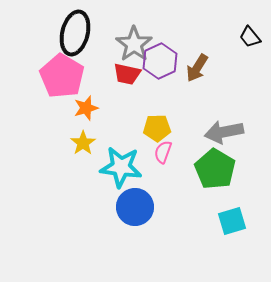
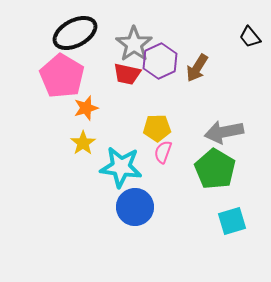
black ellipse: rotated 48 degrees clockwise
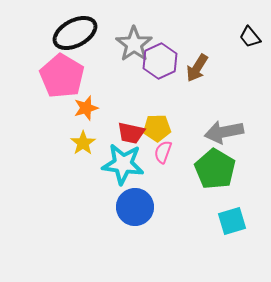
red trapezoid: moved 4 px right, 59 px down
cyan star: moved 2 px right, 3 px up
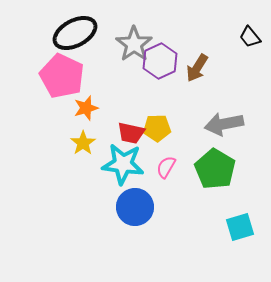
pink pentagon: rotated 6 degrees counterclockwise
gray arrow: moved 8 px up
pink semicircle: moved 3 px right, 15 px down; rotated 10 degrees clockwise
cyan square: moved 8 px right, 6 px down
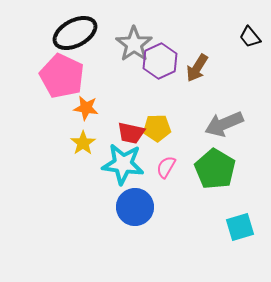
orange star: rotated 25 degrees clockwise
gray arrow: rotated 12 degrees counterclockwise
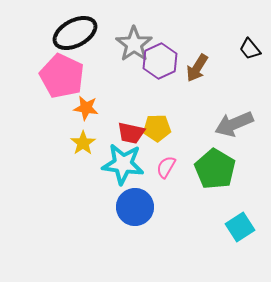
black trapezoid: moved 12 px down
gray arrow: moved 10 px right
cyan square: rotated 16 degrees counterclockwise
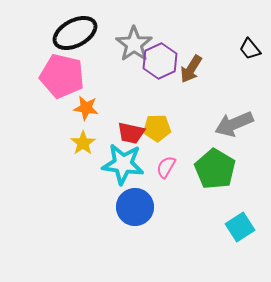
brown arrow: moved 6 px left, 1 px down
pink pentagon: rotated 12 degrees counterclockwise
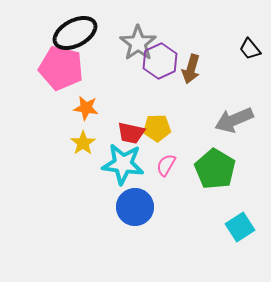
gray star: moved 4 px right, 1 px up
brown arrow: rotated 16 degrees counterclockwise
pink pentagon: moved 1 px left, 8 px up
gray arrow: moved 4 px up
pink semicircle: moved 2 px up
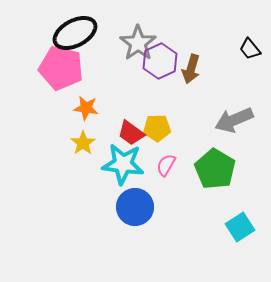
red trapezoid: rotated 24 degrees clockwise
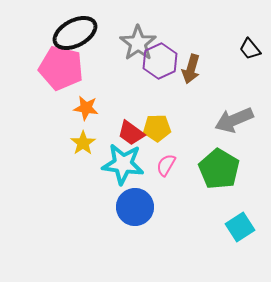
green pentagon: moved 4 px right
